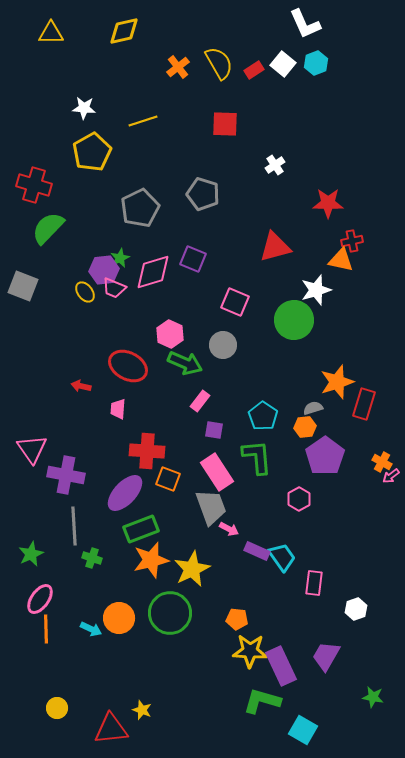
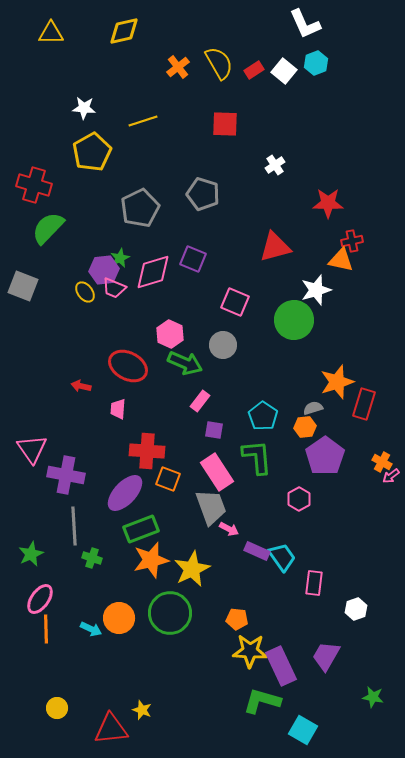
white square at (283, 64): moved 1 px right, 7 px down
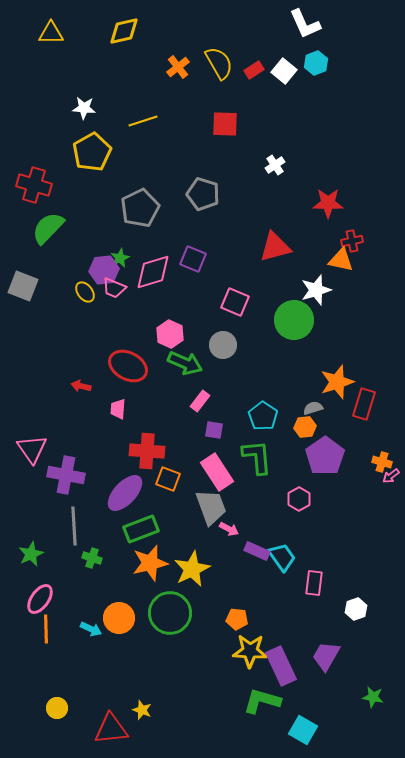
orange cross at (382, 462): rotated 12 degrees counterclockwise
orange star at (151, 560): moved 1 px left, 3 px down
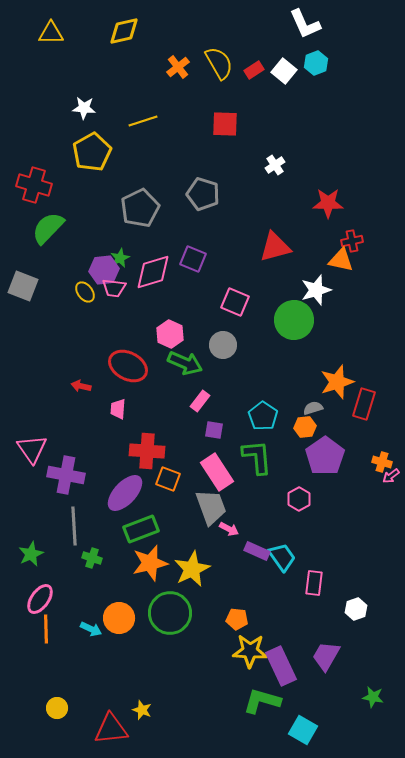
pink trapezoid at (114, 288): rotated 15 degrees counterclockwise
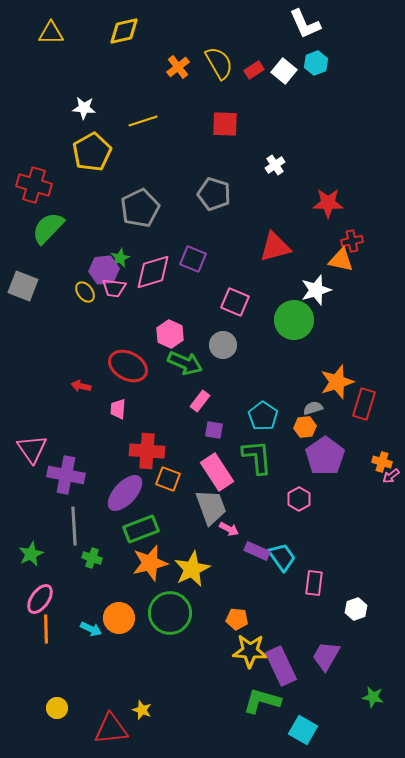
gray pentagon at (203, 194): moved 11 px right
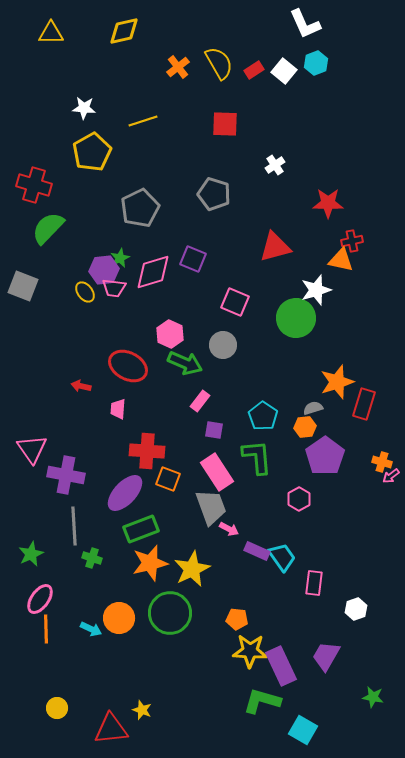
green circle at (294, 320): moved 2 px right, 2 px up
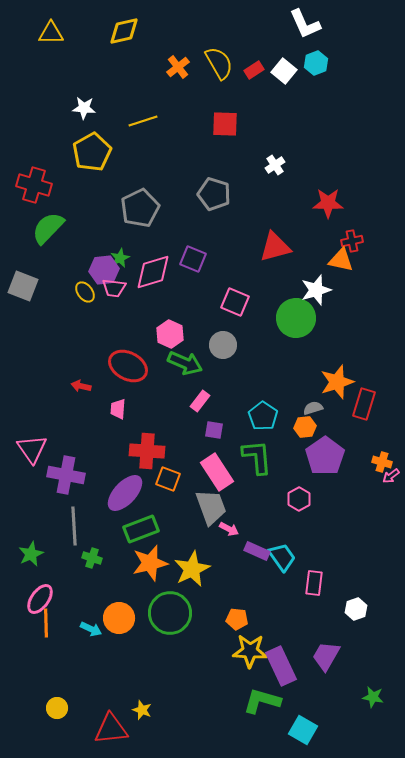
orange line at (46, 629): moved 6 px up
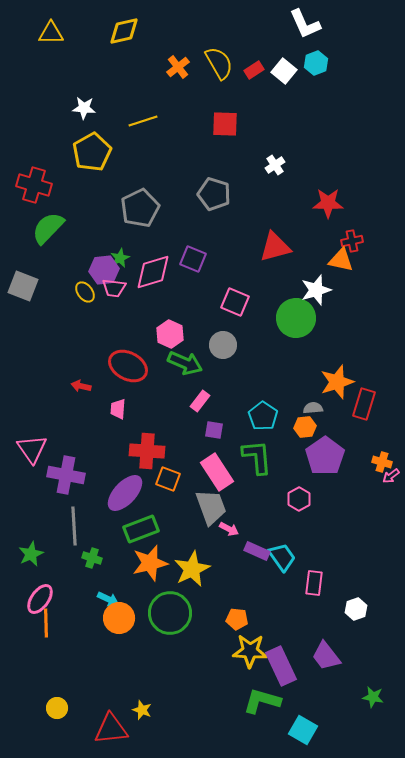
gray semicircle at (313, 408): rotated 12 degrees clockwise
cyan arrow at (91, 629): moved 17 px right, 30 px up
purple trapezoid at (326, 656): rotated 68 degrees counterclockwise
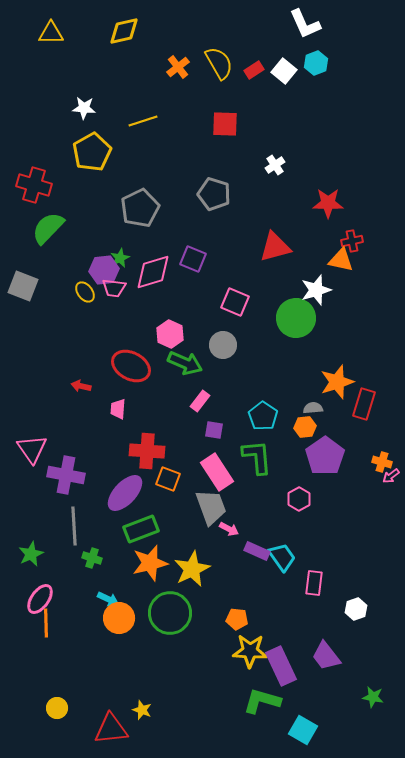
red ellipse at (128, 366): moved 3 px right
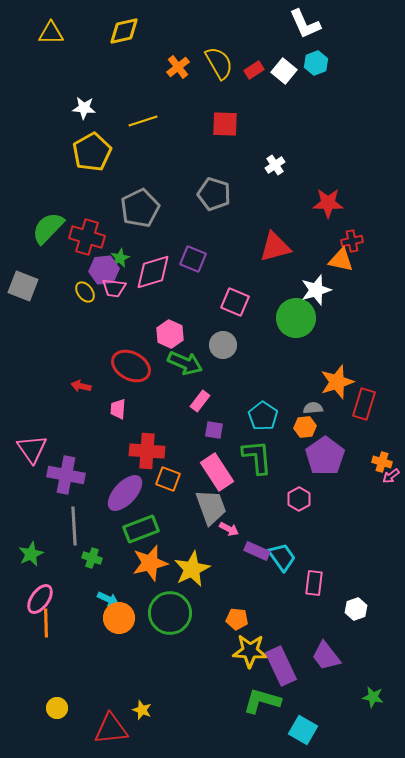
red cross at (34, 185): moved 53 px right, 52 px down
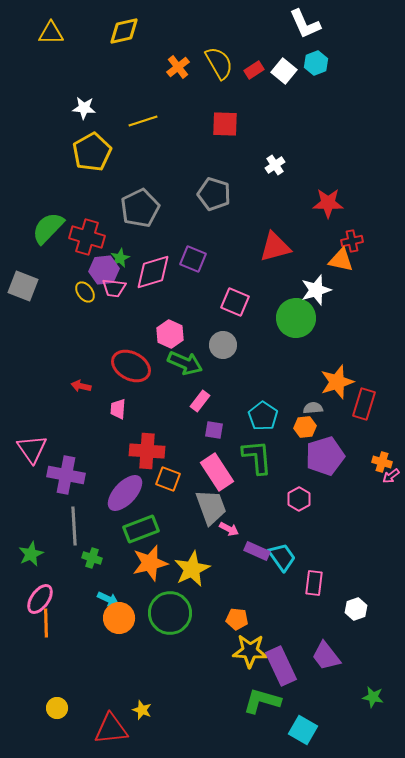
purple pentagon at (325, 456): rotated 18 degrees clockwise
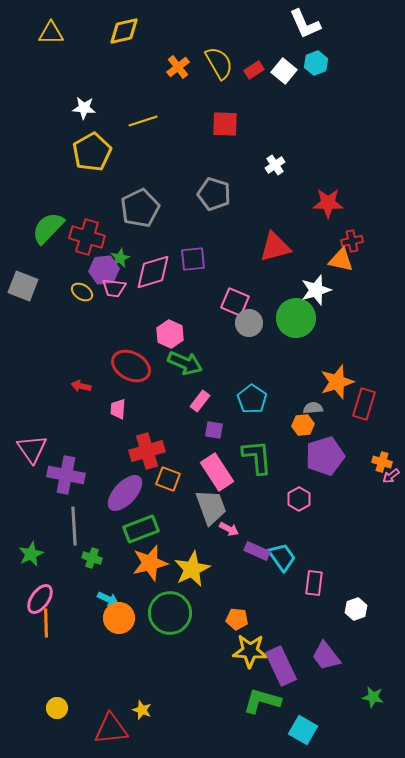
purple square at (193, 259): rotated 28 degrees counterclockwise
yellow ellipse at (85, 292): moved 3 px left; rotated 20 degrees counterclockwise
gray circle at (223, 345): moved 26 px right, 22 px up
cyan pentagon at (263, 416): moved 11 px left, 17 px up
orange hexagon at (305, 427): moved 2 px left, 2 px up
red cross at (147, 451): rotated 20 degrees counterclockwise
